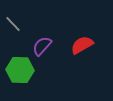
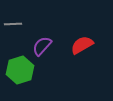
gray line: rotated 48 degrees counterclockwise
green hexagon: rotated 20 degrees counterclockwise
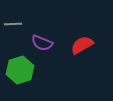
purple semicircle: moved 3 px up; rotated 110 degrees counterclockwise
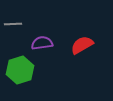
purple semicircle: rotated 150 degrees clockwise
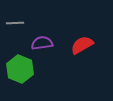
gray line: moved 2 px right, 1 px up
green hexagon: moved 1 px up; rotated 20 degrees counterclockwise
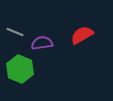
gray line: moved 9 px down; rotated 24 degrees clockwise
red semicircle: moved 10 px up
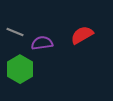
green hexagon: rotated 8 degrees clockwise
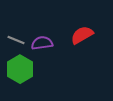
gray line: moved 1 px right, 8 px down
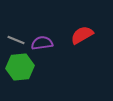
green hexagon: moved 2 px up; rotated 24 degrees clockwise
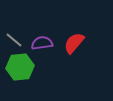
red semicircle: moved 8 px left, 8 px down; rotated 20 degrees counterclockwise
gray line: moved 2 px left; rotated 18 degrees clockwise
